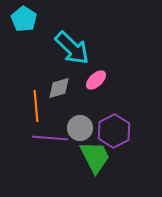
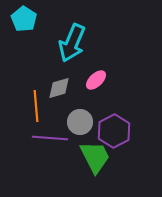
cyan arrow: moved 5 px up; rotated 69 degrees clockwise
gray circle: moved 6 px up
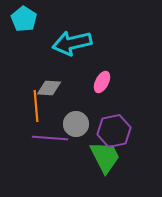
cyan arrow: rotated 54 degrees clockwise
pink ellipse: moved 6 px right, 2 px down; rotated 20 degrees counterclockwise
gray diamond: moved 10 px left; rotated 20 degrees clockwise
gray circle: moved 4 px left, 2 px down
purple hexagon: rotated 16 degrees clockwise
green trapezoid: moved 10 px right
